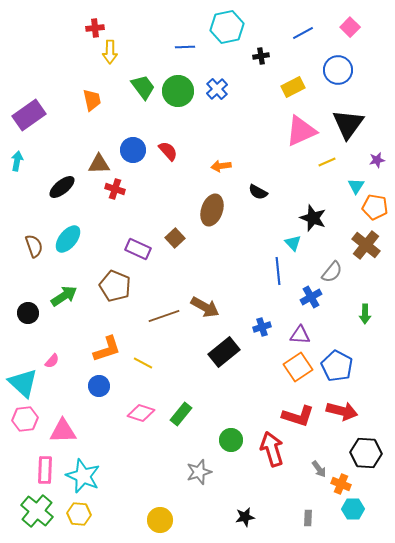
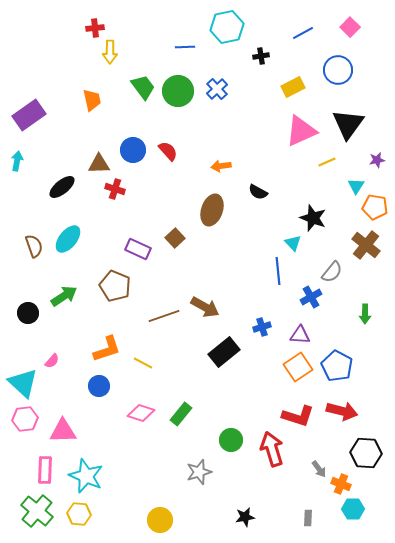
cyan star at (83, 476): moved 3 px right
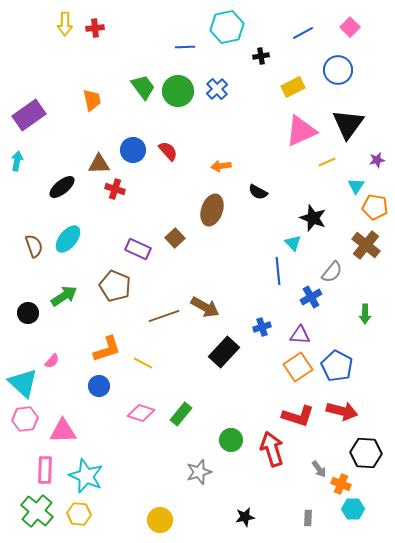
yellow arrow at (110, 52): moved 45 px left, 28 px up
black rectangle at (224, 352): rotated 8 degrees counterclockwise
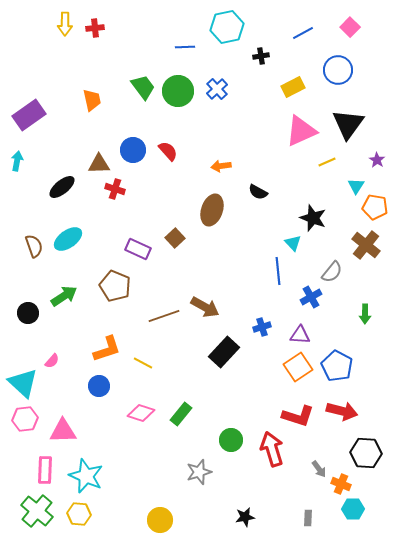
purple star at (377, 160): rotated 28 degrees counterclockwise
cyan ellipse at (68, 239): rotated 16 degrees clockwise
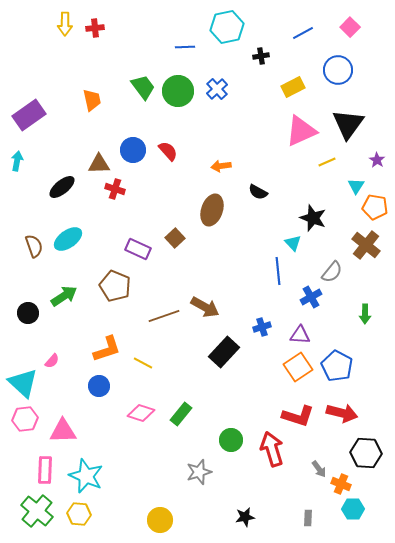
red arrow at (342, 411): moved 2 px down
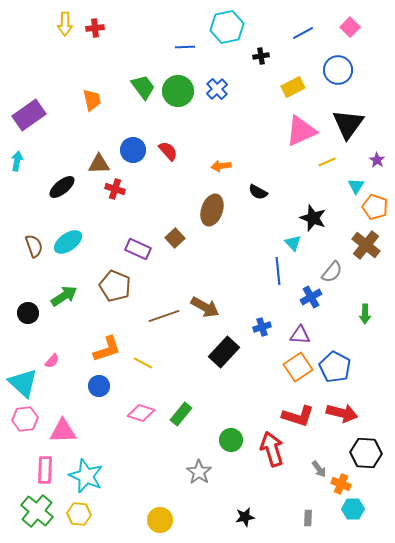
orange pentagon at (375, 207): rotated 10 degrees clockwise
cyan ellipse at (68, 239): moved 3 px down
blue pentagon at (337, 366): moved 2 px left, 1 px down
gray star at (199, 472): rotated 20 degrees counterclockwise
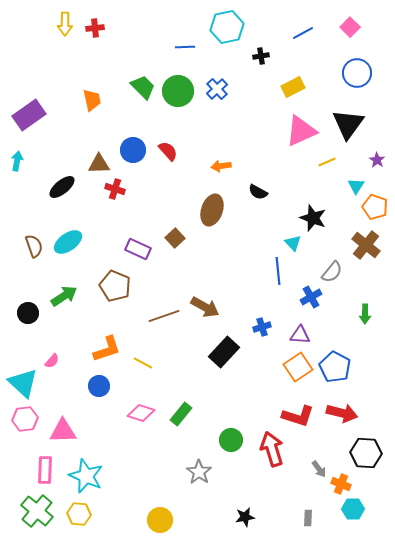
blue circle at (338, 70): moved 19 px right, 3 px down
green trapezoid at (143, 87): rotated 8 degrees counterclockwise
